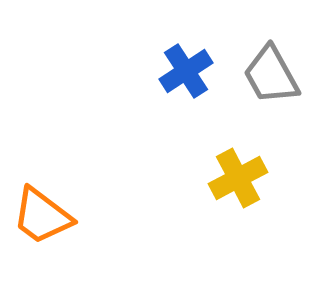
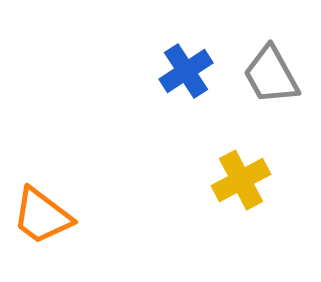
yellow cross: moved 3 px right, 2 px down
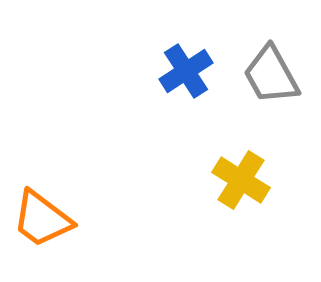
yellow cross: rotated 30 degrees counterclockwise
orange trapezoid: moved 3 px down
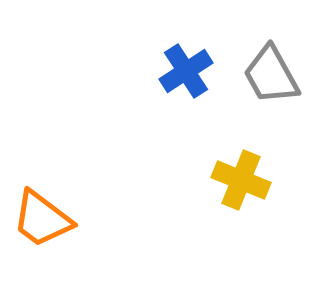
yellow cross: rotated 10 degrees counterclockwise
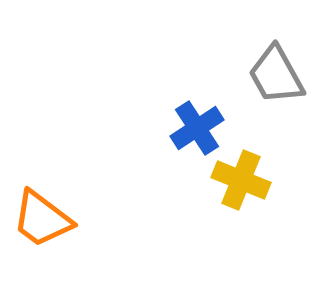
blue cross: moved 11 px right, 57 px down
gray trapezoid: moved 5 px right
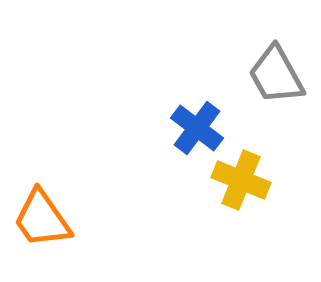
blue cross: rotated 20 degrees counterclockwise
orange trapezoid: rotated 18 degrees clockwise
